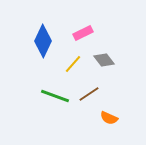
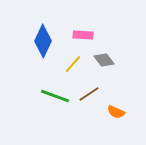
pink rectangle: moved 2 px down; rotated 30 degrees clockwise
orange semicircle: moved 7 px right, 6 px up
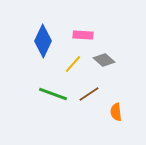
gray diamond: rotated 10 degrees counterclockwise
green line: moved 2 px left, 2 px up
orange semicircle: rotated 60 degrees clockwise
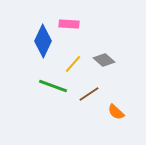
pink rectangle: moved 14 px left, 11 px up
green line: moved 8 px up
orange semicircle: rotated 42 degrees counterclockwise
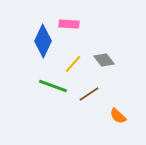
gray diamond: rotated 10 degrees clockwise
orange semicircle: moved 2 px right, 4 px down
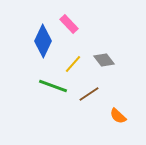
pink rectangle: rotated 42 degrees clockwise
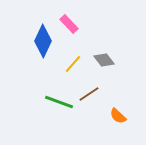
green line: moved 6 px right, 16 px down
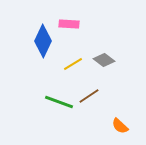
pink rectangle: rotated 42 degrees counterclockwise
gray diamond: rotated 15 degrees counterclockwise
yellow line: rotated 18 degrees clockwise
brown line: moved 2 px down
orange semicircle: moved 2 px right, 10 px down
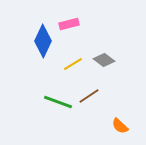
pink rectangle: rotated 18 degrees counterclockwise
green line: moved 1 px left
